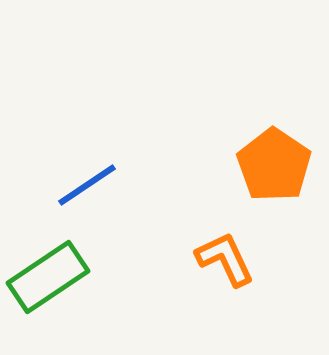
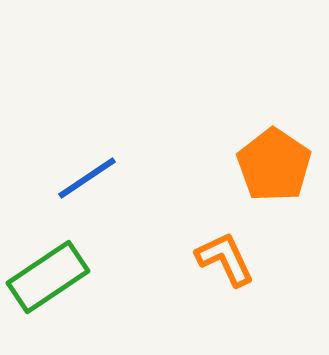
blue line: moved 7 px up
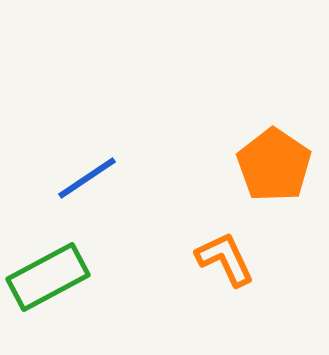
green rectangle: rotated 6 degrees clockwise
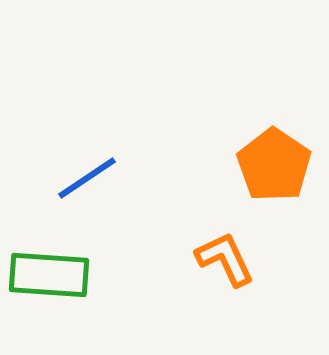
green rectangle: moved 1 px right, 2 px up; rotated 32 degrees clockwise
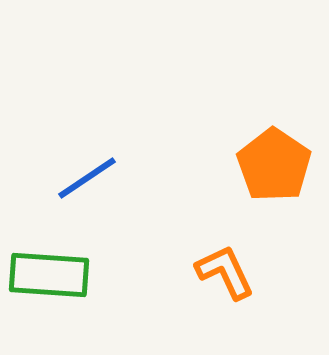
orange L-shape: moved 13 px down
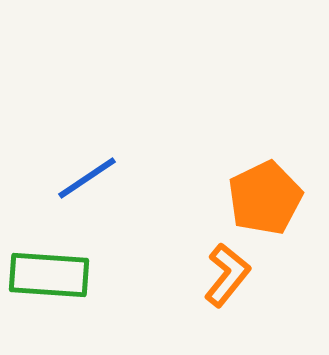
orange pentagon: moved 9 px left, 33 px down; rotated 12 degrees clockwise
orange L-shape: moved 2 px right, 3 px down; rotated 64 degrees clockwise
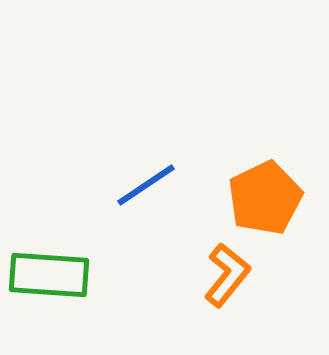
blue line: moved 59 px right, 7 px down
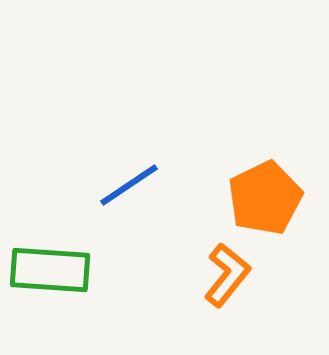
blue line: moved 17 px left
green rectangle: moved 1 px right, 5 px up
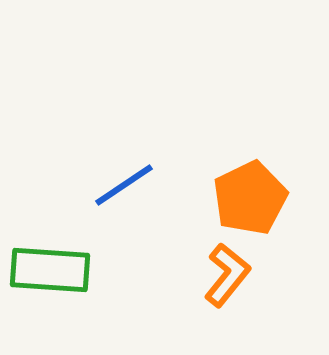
blue line: moved 5 px left
orange pentagon: moved 15 px left
